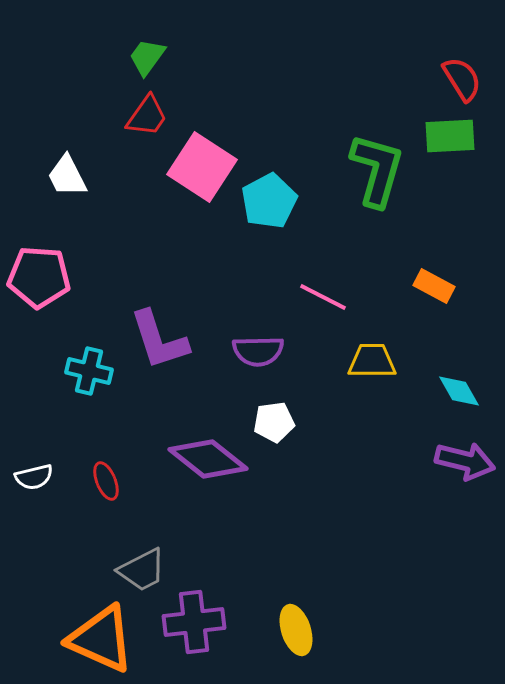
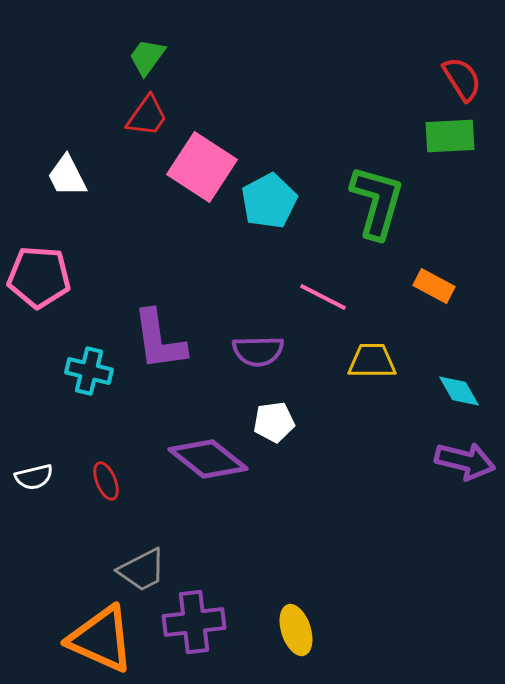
green L-shape: moved 32 px down
purple L-shape: rotated 10 degrees clockwise
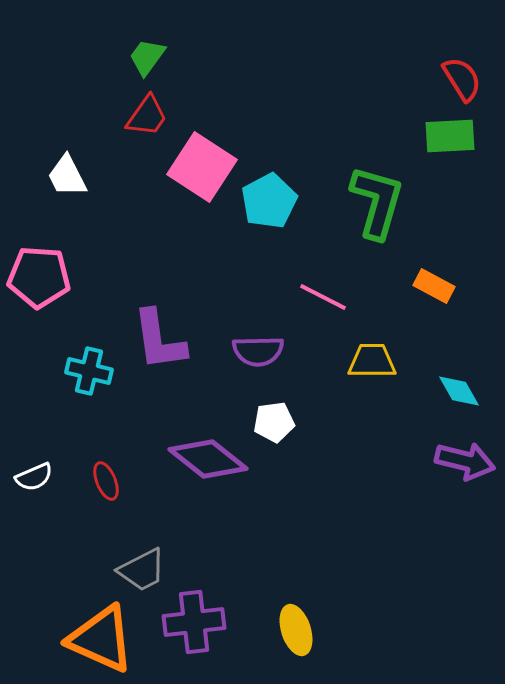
white semicircle: rotated 9 degrees counterclockwise
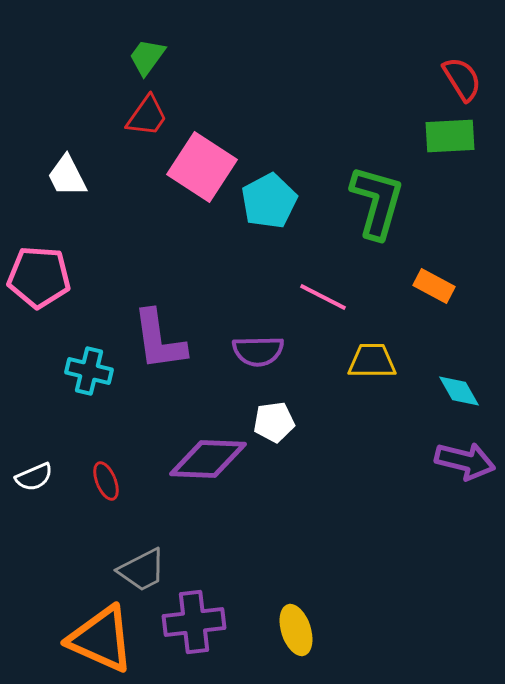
purple diamond: rotated 36 degrees counterclockwise
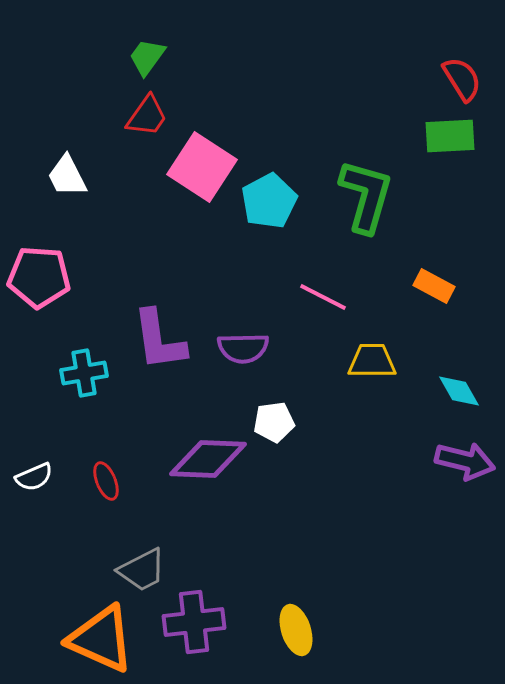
green L-shape: moved 11 px left, 6 px up
purple semicircle: moved 15 px left, 3 px up
cyan cross: moved 5 px left, 2 px down; rotated 24 degrees counterclockwise
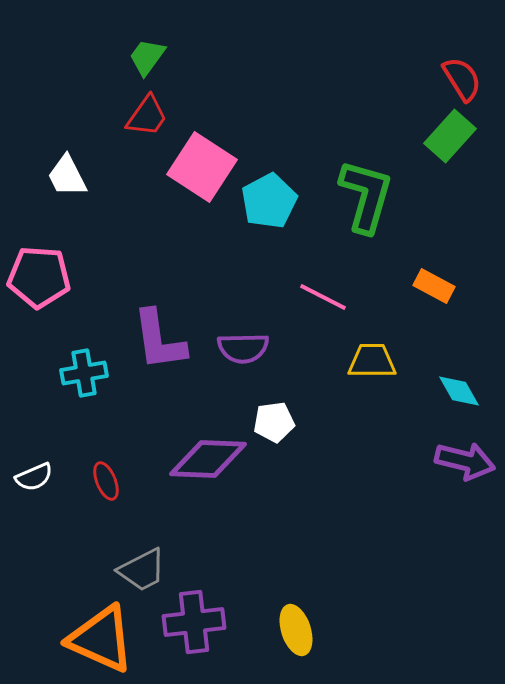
green rectangle: rotated 45 degrees counterclockwise
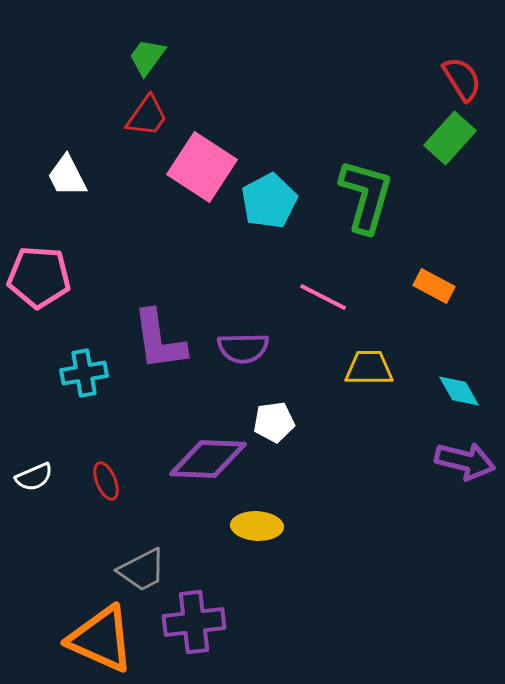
green rectangle: moved 2 px down
yellow trapezoid: moved 3 px left, 7 px down
yellow ellipse: moved 39 px left, 104 px up; rotated 69 degrees counterclockwise
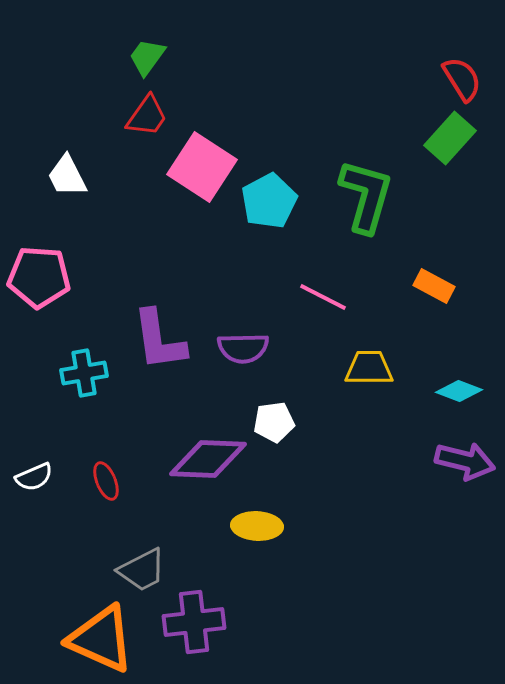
cyan diamond: rotated 39 degrees counterclockwise
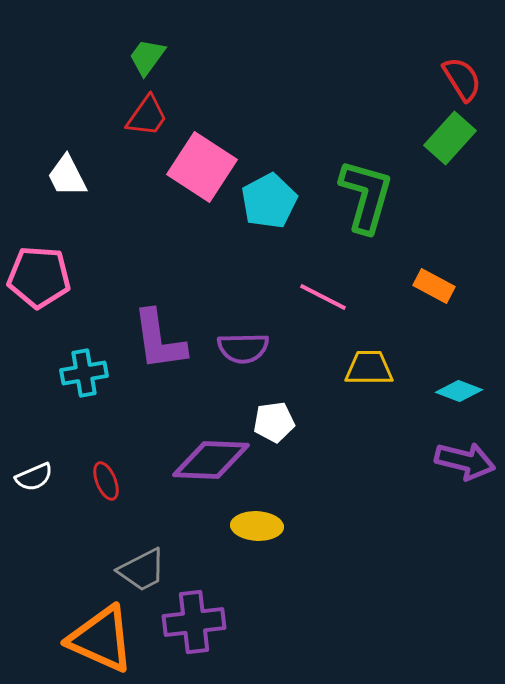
purple diamond: moved 3 px right, 1 px down
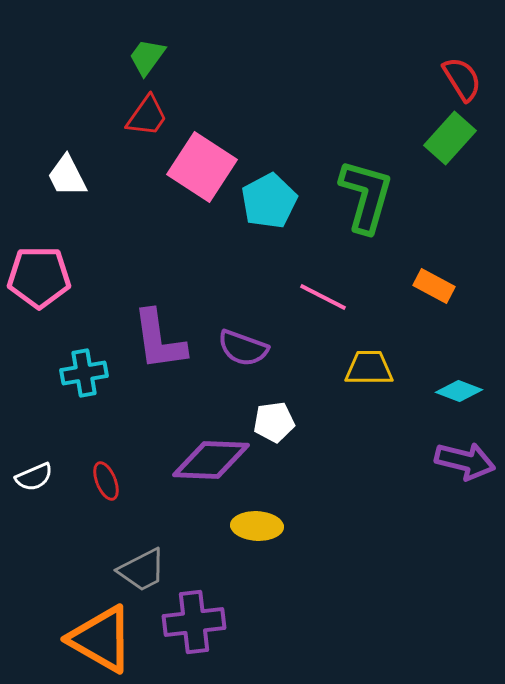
pink pentagon: rotated 4 degrees counterclockwise
purple semicircle: rotated 21 degrees clockwise
orange triangle: rotated 6 degrees clockwise
